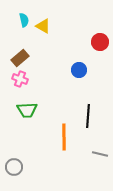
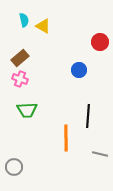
orange line: moved 2 px right, 1 px down
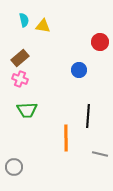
yellow triangle: rotated 21 degrees counterclockwise
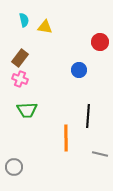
yellow triangle: moved 2 px right, 1 px down
brown rectangle: rotated 12 degrees counterclockwise
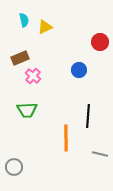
yellow triangle: rotated 35 degrees counterclockwise
brown rectangle: rotated 30 degrees clockwise
pink cross: moved 13 px right, 3 px up; rotated 21 degrees clockwise
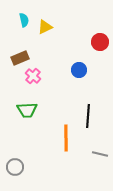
gray circle: moved 1 px right
